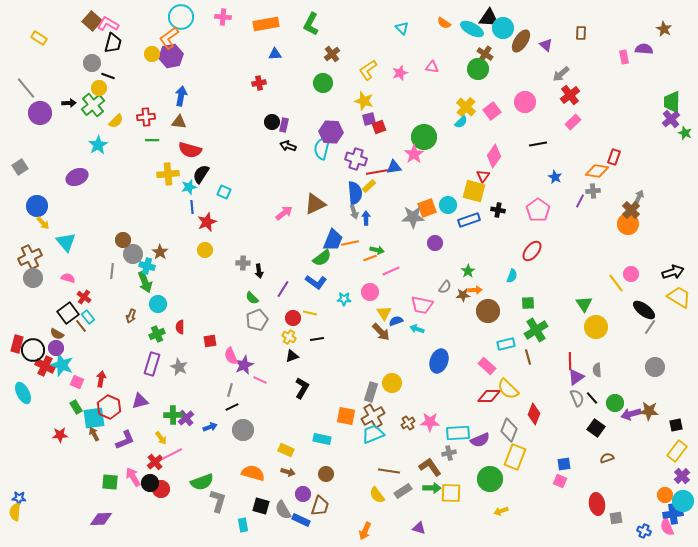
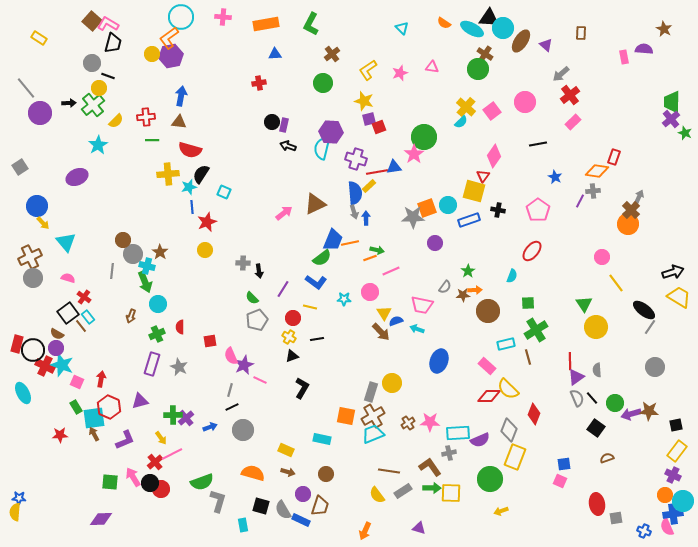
pink circle at (631, 274): moved 29 px left, 17 px up
yellow line at (310, 313): moved 6 px up
purple cross at (682, 476): moved 9 px left, 1 px up; rotated 21 degrees counterclockwise
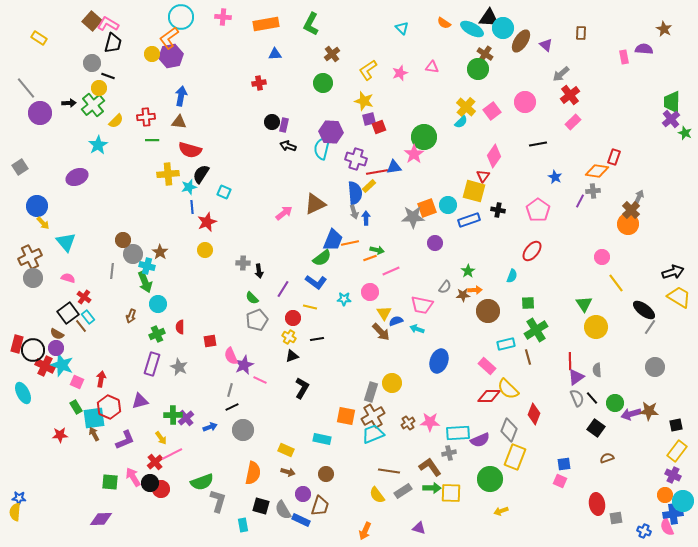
orange semicircle at (253, 473): rotated 85 degrees clockwise
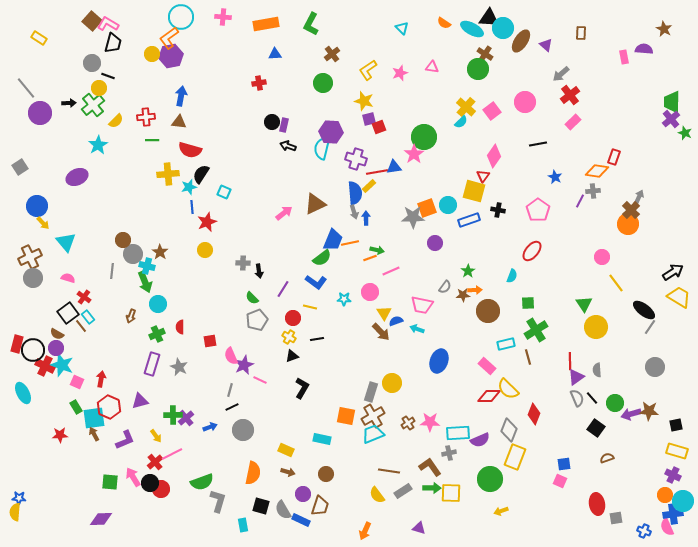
black arrow at (673, 272): rotated 15 degrees counterclockwise
yellow arrow at (161, 438): moved 5 px left, 2 px up
yellow rectangle at (677, 451): rotated 70 degrees clockwise
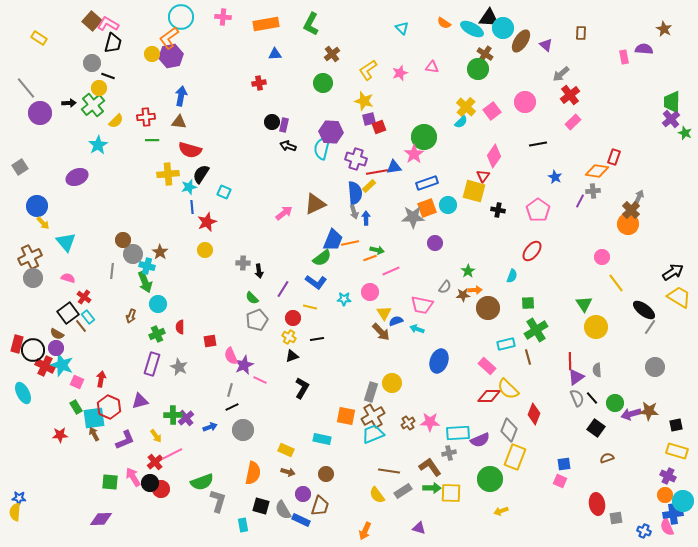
blue rectangle at (469, 220): moved 42 px left, 37 px up
brown circle at (488, 311): moved 3 px up
purple cross at (673, 475): moved 5 px left, 1 px down
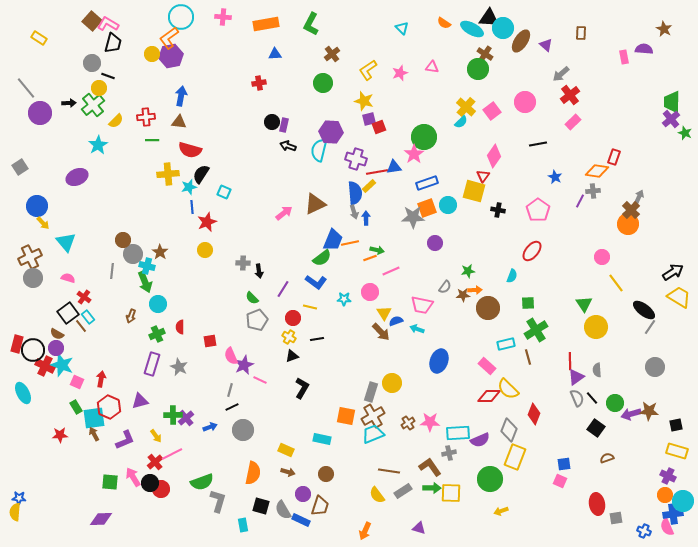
cyan semicircle at (322, 148): moved 3 px left, 2 px down
green star at (468, 271): rotated 24 degrees clockwise
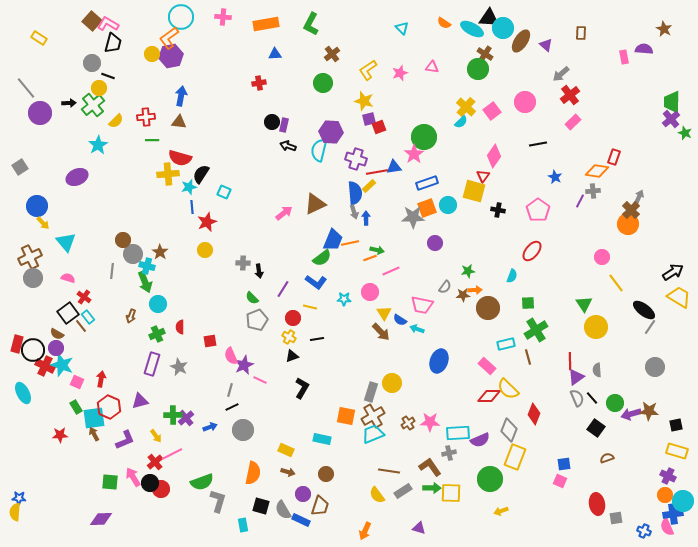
red semicircle at (190, 150): moved 10 px left, 8 px down
blue semicircle at (396, 321): moved 4 px right, 1 px up; rotated 128 degrees counterclockwise
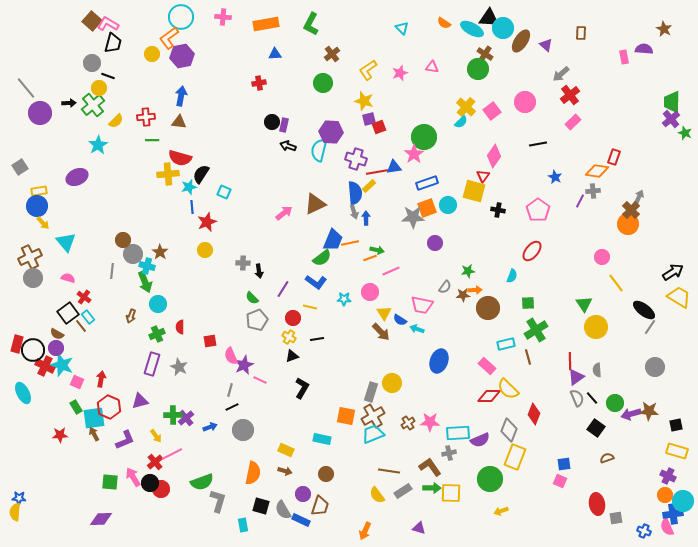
yellow rectangle at (39, 38): moved 153 px down; rotated 42 degrees counterclockwise
purple hexagon at (171, 56): moved 11 px right
brown arrow at (288, 472): moved 3 px left, 1 px up
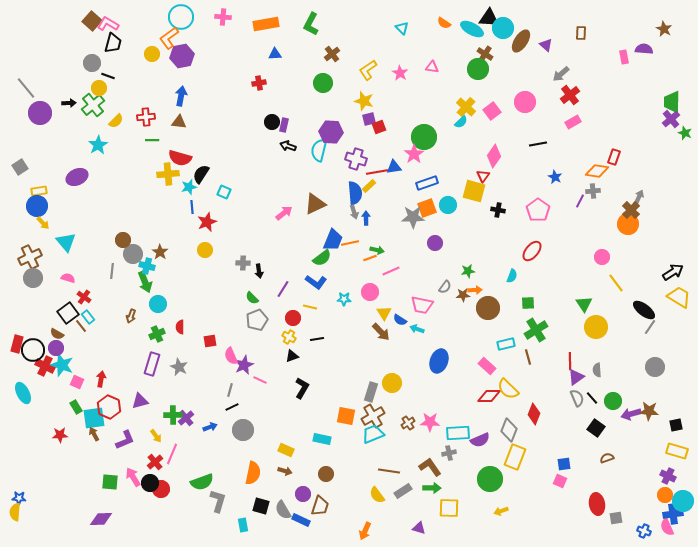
pink star at (400, 73): rotated 21 degrees counterclockwise
pink rectangle at (573, 122): rotated 14 degrees clockwise
green circle at (615, 403): moved 2 px left, 2 px up
pink line at (172, 454): rotated 40 degrees counterclockwise
yellow square at (451, 493): moved 2 px left, 15 px down
